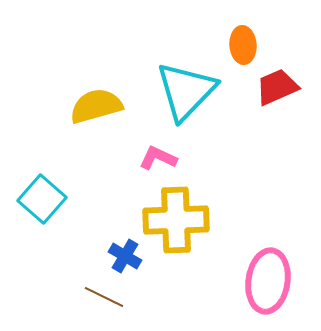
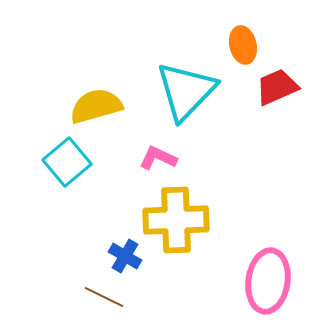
orange ellipse: rotated 9 degrees counterclockwise
cyan square: moved 25 px right, 37 px up; rotated 9 degrees clockwise
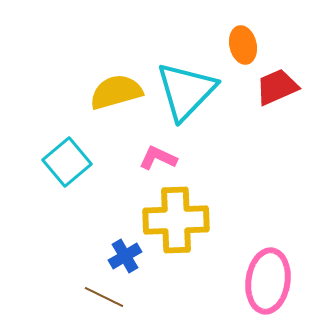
yellow semicircle: moved 20 px right, 14 px up
blue cross: rotated 28 degrees clockwise
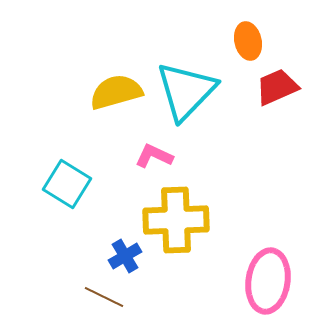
orange ellipse: moved 5 px right, 4 px up
pink L-shape: moved 4 px left, 2 px up
cyan square: moved 22 px down; rotated 18 degrees counterclockwise
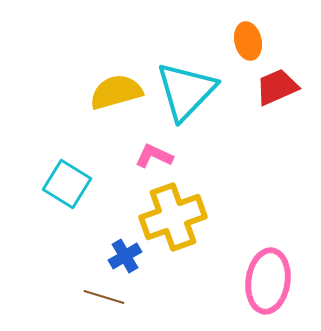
yellow cross: moved 3 px left, 3 px up; rotated 18 degrees counterclockwise
brown line: rotated 9 degrees counterclockwise
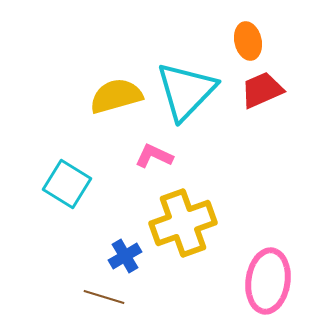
red trapezoid: moved 15 px left, 3 px down
yellow semicircle: moved 4 px down
yellow cross: moved 10 px right, 6 px down
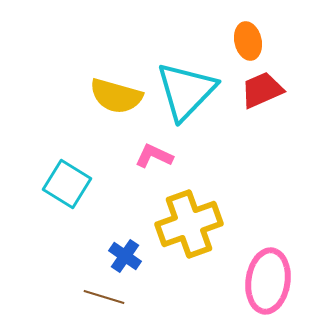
yellow semicircle: rotated 148 degrees counterclockwise
yellow cross: moved 6 px right, 1 px down
blue cross: rotated 24 degrees counterclockwise
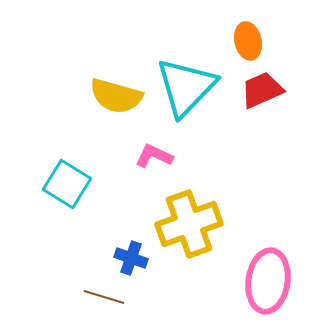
cyan triangle: moved 4 px up
blue cross: moved 6 px right, 2 px down; rotated 16 degrees counterclockwise
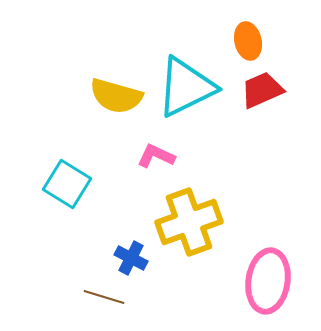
cyan triangle: rotated 20 degrees clockwise
pink L-shape: moved 2 px right
yellow cross: moved 2 px up
blue cross: rotated 8 degrees clockwise
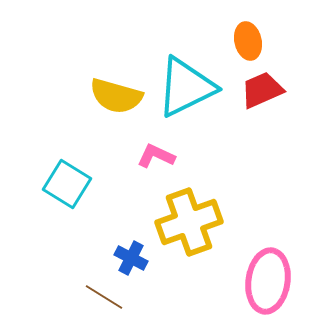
brown line: rotated 15 degrees clockwise
